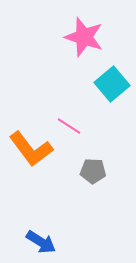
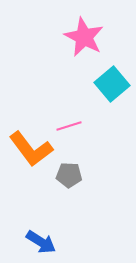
pink star: rotated 9 degrees clockwise
pink line: rotated 50 degrees counterclockwise
gray pentagon: moved 24 px left, 4 px down
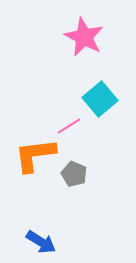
cyan square: moved 12 px left, 15 px down
pink line: rotated 15 degrees counterclockwise
orange L-shape: moved 4 px right, 6 px down; rotated 120 degrees clockwise
gray pentagon: moved 5 px right, 1 px up; rotated 20 degrees clockwise
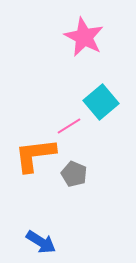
cyan square: moved 1 px right, 3 px down
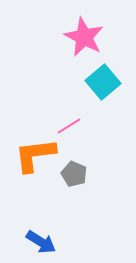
cyan square: moved 2 px right, 20 px up
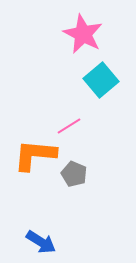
pink star: moved 1 px left, 3 px up
cyan square: moved 2 px left, 2 px up
orange L-shape: rotated 12 degrees clockwise
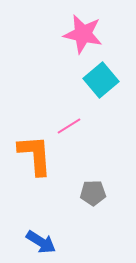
pink star: rotated 15 degrees counterclockwise
orange L-shape: rotated 81 degrees clockwise
gray pentagon: moved 19 px right, 19 px down; rotated 25 degrees counterclockwise
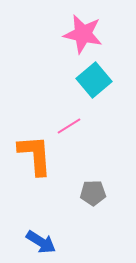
cyan square: moved 7 px left
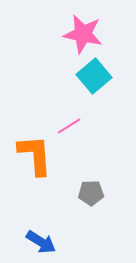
cyan square: moved 4 px up
gray pentagon: moved 2 px left
